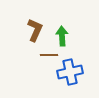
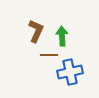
brown L-shape: moved 1 px right, 1 px down
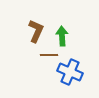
blue cross: rotated 35 degrees clockwise
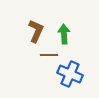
green arrow: moved 2 px right, 2 px up
blue cross: moved 2 px down
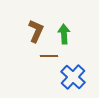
brown line: moved 1 px down
blue cross: moved 3 px right, 3 px down; rotated 20 degrees clockwise
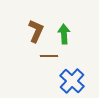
blue cross: moved 1 px left, 4 px down
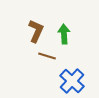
brown line: moved 2 px left; rotated 18 degrees clockwise
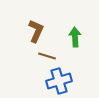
green arrow: moved 11 px right, 3 px down
blue cross: moved 13 px left; rotated 30 degrees clockwise
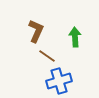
brown line: rotated 18 degrees clockwise
